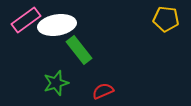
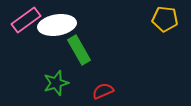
yellow pentagon: moved 1 px left
green rectangle: rotated 8 degrees clockwise
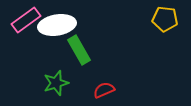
red semicircle: moved 1 px right, 1 px up
